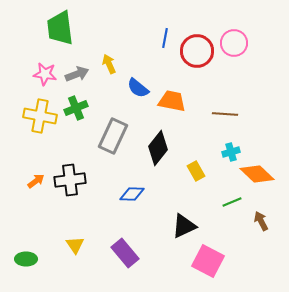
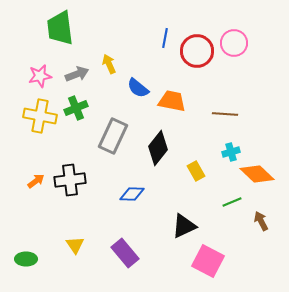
pink star: moved 5 px left, 2 px down; rotated 20 degrees counterclockwise
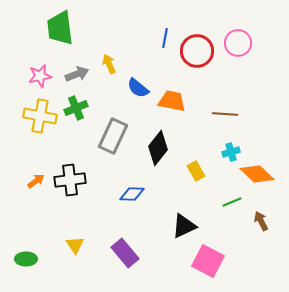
pink circle: moved 4 px right
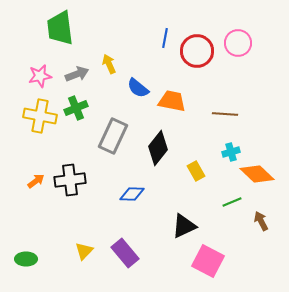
yellow triangle: moved 9 px right, 6 px down; rotated 18 degrees clockwise
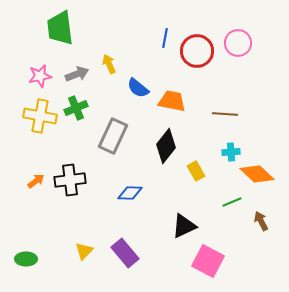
black diamond: moved 8 px right, 2 px up
cyan cross: rotated 12 degrees clockwise
blue diamond: moved 2 px left, 1 px up
